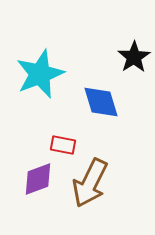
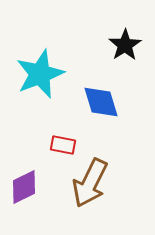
black star: moved 9 px left, 12 px up
purple diamond: moved 14 px left, 8 px down; rotated 6 degrees counterclockwise
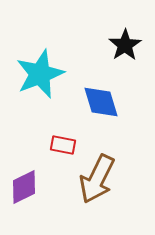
brown arrow: moved 7 px right, 4 px up
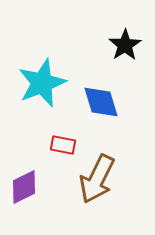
cyan star: moved 2 px right, 9 px down
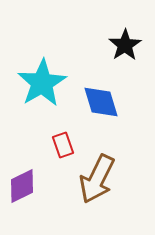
cyan star: rotated 9 degrees counterclockwise
red rectangle: rotated 60 degrees clockwise
purple diamond: moved 2 px left, 1 px up
